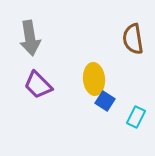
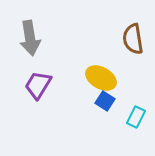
yellow ellipse: moved 7 px right, 1 px up; rotated 56 degrees counterclockwise
purple trapezoid: rotated 76 degrees clockwise
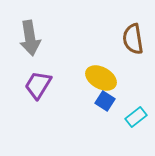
cyan rectangle: rotated 25 degrees clockwise
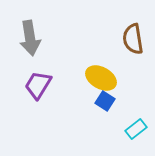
cyan rectangle: moved 12 px down
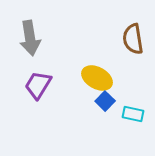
yellow ellipse: moved 4 px left
blue square: rotated 12 degrees clockwise
cyan rectangle: moved 3 px left, 15 px up; rotated 50 degrees clockwise
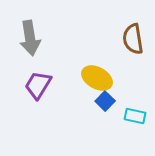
cyan rectangle: moved 2 px right, 2 px down
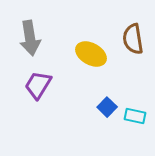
yellow ellipse: moved 6 px left, 24 px up
blue square: moved 2 px right, 6 px down
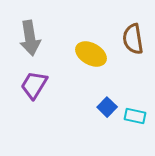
purple trapezoid: moved 4 px left
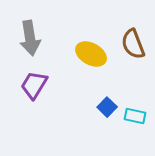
brown semicircle: moved 5 px down; rotated 12 degrees counterclockwise
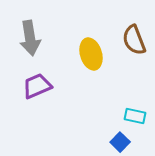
brown semicircle: moved 1 px right, 4 px up
yellow ellipse: rotated 44 degrees clockwise
purple trapezoid: moved 3 px right, 1 px down; rotated 36 degrees clockwise
blue square: moved 13 px right, 35 px down
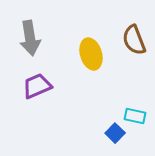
blue square: moved 5 px left, 9 px up
